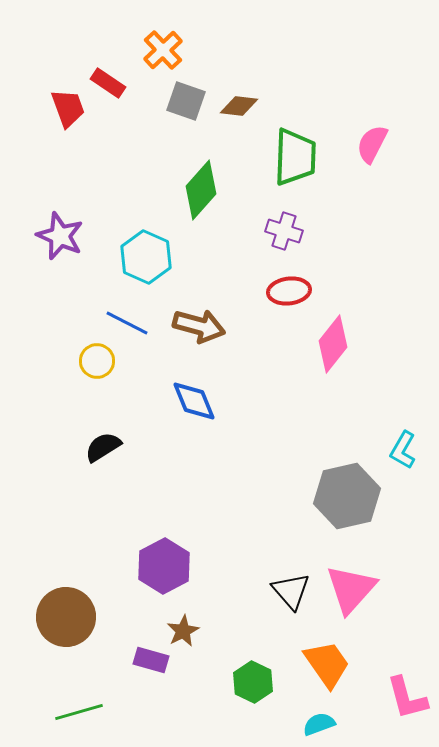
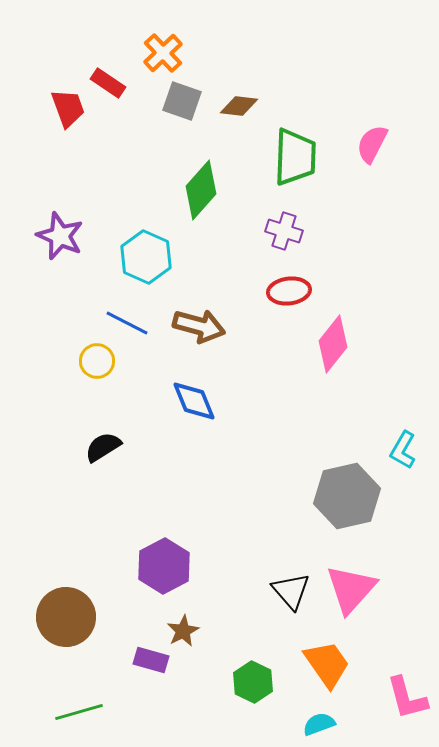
orange cross: moved 3 px down
gray square: moved 4 px left
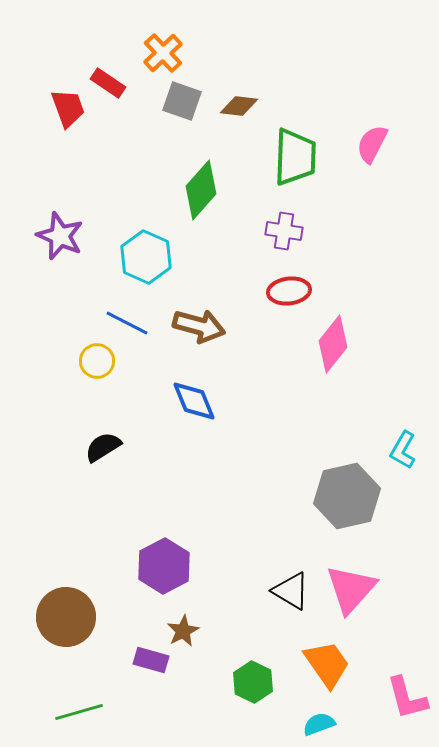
purple cross: rotated 9 degrees counterclockwise
black triangle: rotated 18 degrees counterclockwise
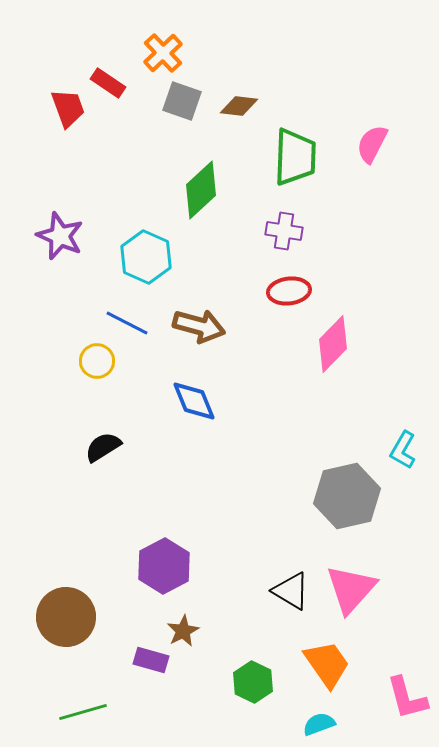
green diamond: rotated 6 degrees clockwise
pink diamond: rotated 6 degrees clockwise
green line: moved 4 px right
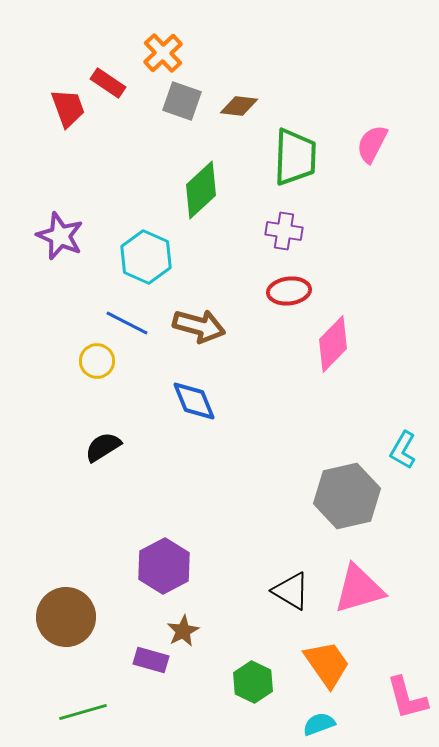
pink triangle: moved 8 px right; rotated 32 degrees clockwise
